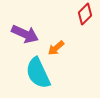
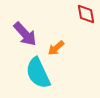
red diamond: moved 1 px right; rotated 55 degrees counterclockwise
purple arrow: rotated 24 degrees clockwise
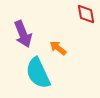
purple arrow: moved 2 px left; rotated 20 degrees clockwise
orange arrow: moved 2 px right; rotated 78 degrees clockwise
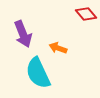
red diamond: rotated 30 degrees counterclockwise
orange arrow: rotated 18 degrees counterclockwise
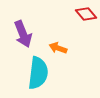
cyan semicircle: rotated 148 degrees counterclockwise
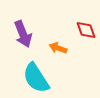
red diamond: moved 16 px down; rotated 20 degrees clockwise
cyan semicircle: moved 2 px left, 5 px down; rotated 140 degrees clockwise
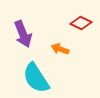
red diamond: moved 5 px left, 7 px up; rotated 45 degrees counterclockwise
orange arrow: moved 2 px right, 1 px down
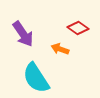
red diamond: moved 3 px left, 5 px down; rotated 10 degrees clockwise
purple arrow: rotated 12 degrees counterclockwise
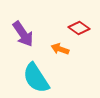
red diamond: moved 1 px right
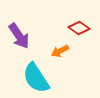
purple arrow: moved 4 px left, 2 px down
orange arrow: moved 2 px down; rotated 48 degrees counterclockwise
